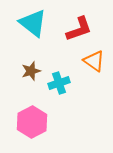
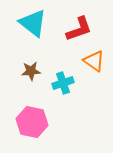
brown star: rotated 12 degrees clockwise
cyan cross: moved 4 px right
pink hexagon: rotated 20 degrees counterclockwise
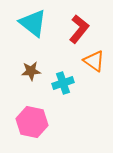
red L-shape: rotated 32 degrees counterclockwise
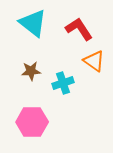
red L-shape: rotated 72 degrees counterclockwise
pink hexagon: rotated 12 degrees counterclockwise
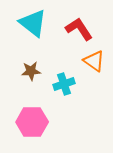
cyan cross: moved 1 px right, 1 px down
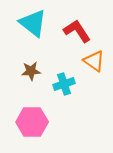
red L-shape: moved 2 px left, 2 px down
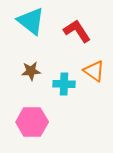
cyan triangle: moved 2 px left, 2 px up
orange triangle: moved 10 px down
cyan cross: rotated 20 degrees clockwise
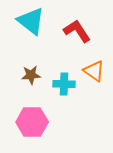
brown star: moved 4 px down
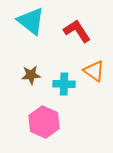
pink hexagon: moved 12 px right; rotated 24 degrees clockwise
